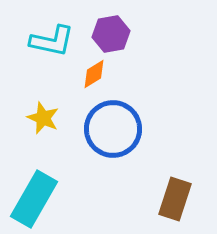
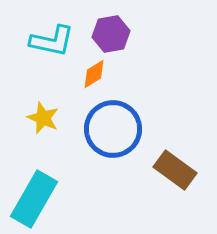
brown rectangle: moved 29 px up; rotated 72 degrees counterclockwise
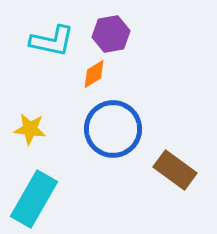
yellow star: moved 13 px left, 11 px down; rotated 16 degrees counterclockwise
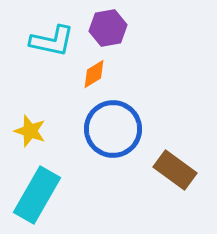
purple hexagon: moved 3 px left, 6 px up
yellow star: moved 2 px down; rotated 12 degrees clockwise
cyan rectangle: moved 3 px right, 4 px up
